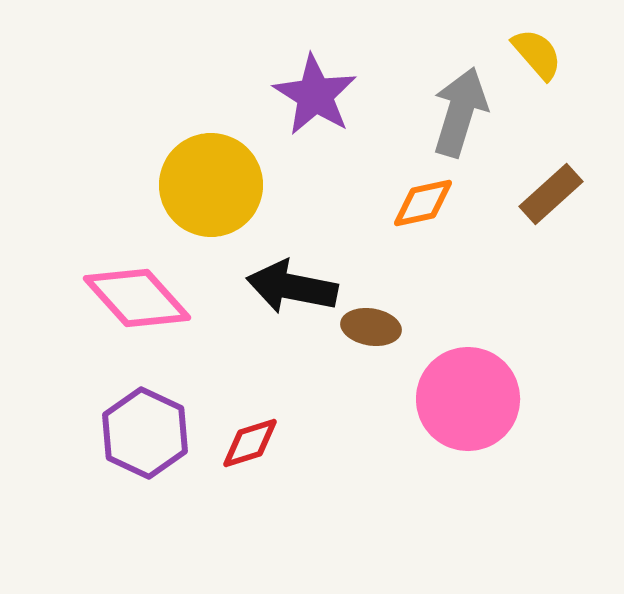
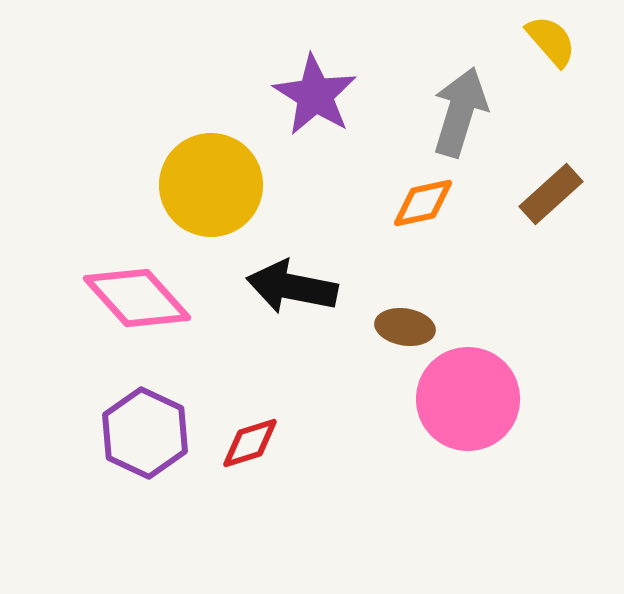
yellow semicircle: moved 14 px right, 13 px up
brown ellipse: moved 34 px right
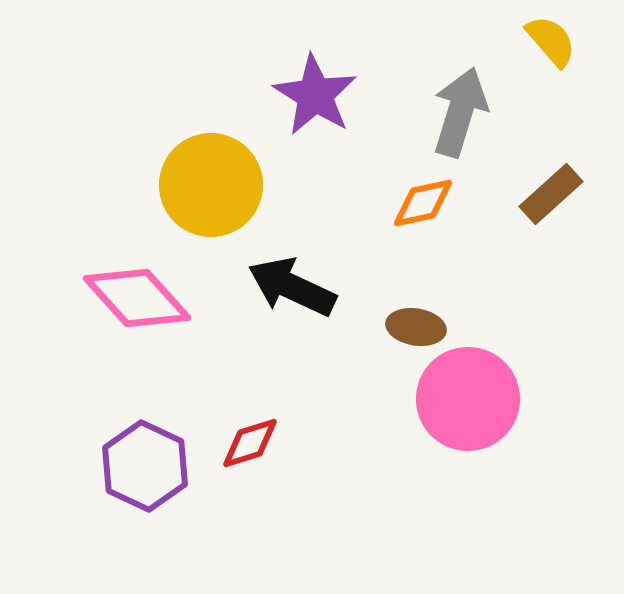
black arrow: rotated 14 degrees clockwise
brown ellipse: moved 11 px right
purple hexagon: moved 33 px down
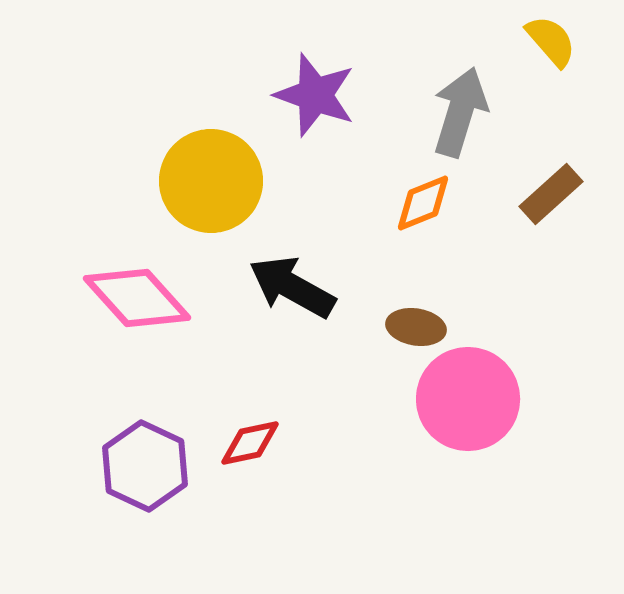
purple star: rotated 12 degrees counterclockwise
yellow circle: moved 4 px up
orange diamond: rotated 10 degrees counterclockwise
black arrow: rotated 4 degrees clockwise
red diamond: rotated 6 degrees clockwise
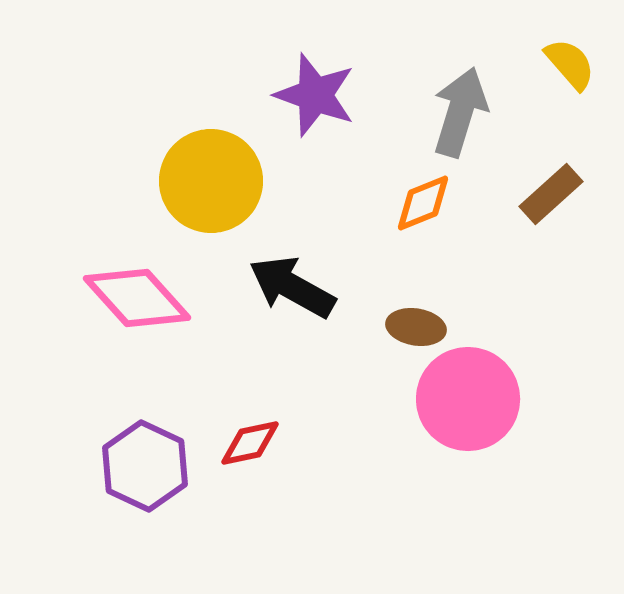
yellow semicircle: moved 19 px right, 23 px down
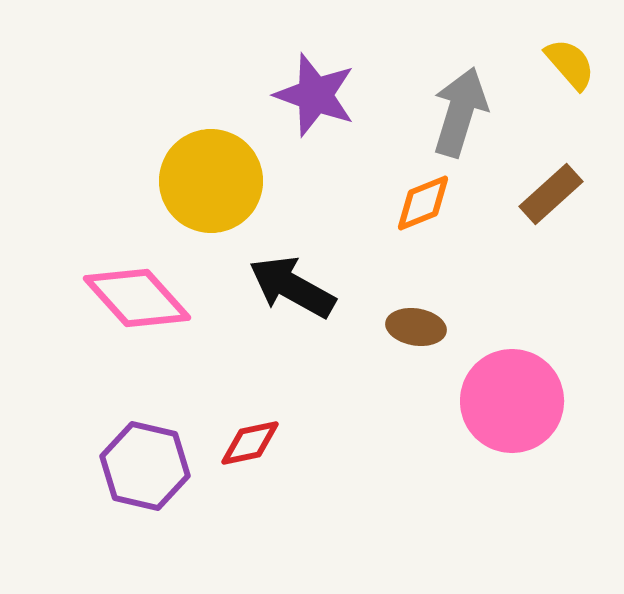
pink circle: moved 44 px right, 2 px down
purple hexagon: rotated 12 degrees counterclockwise
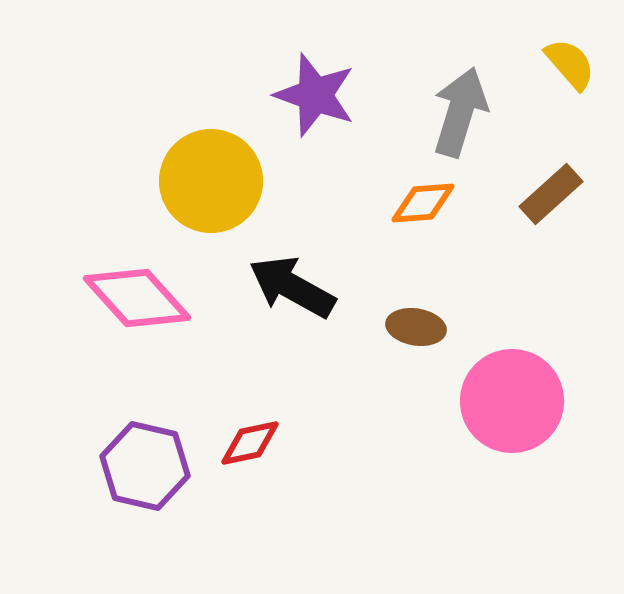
orange diamond: rotated 18 degrees clockwise
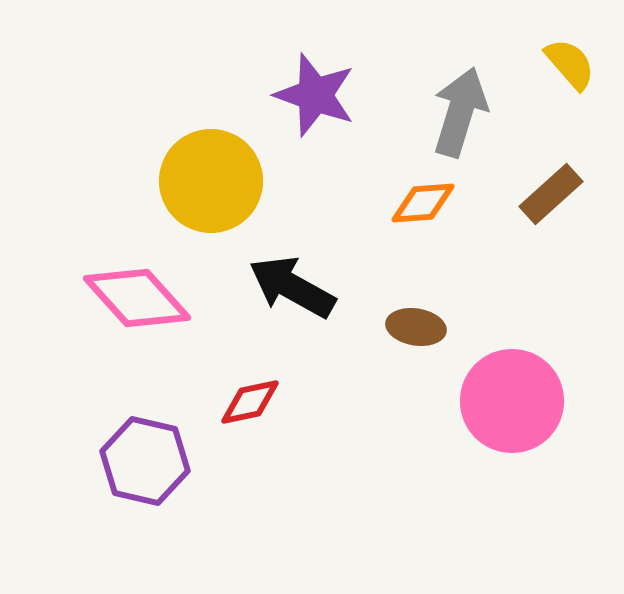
red diamond: moved 41 px up
purple hexagon: moved 5 px up
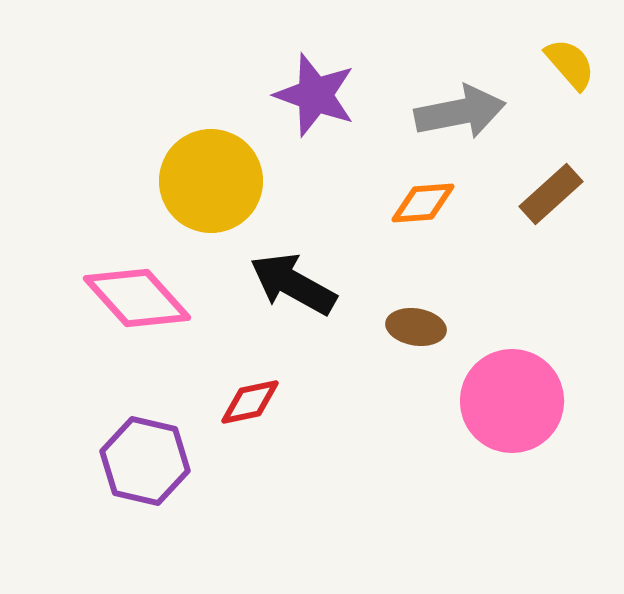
gray arrow: rotated 62 degrees clockwise
black arrow: moved 1 px right, 3 px up
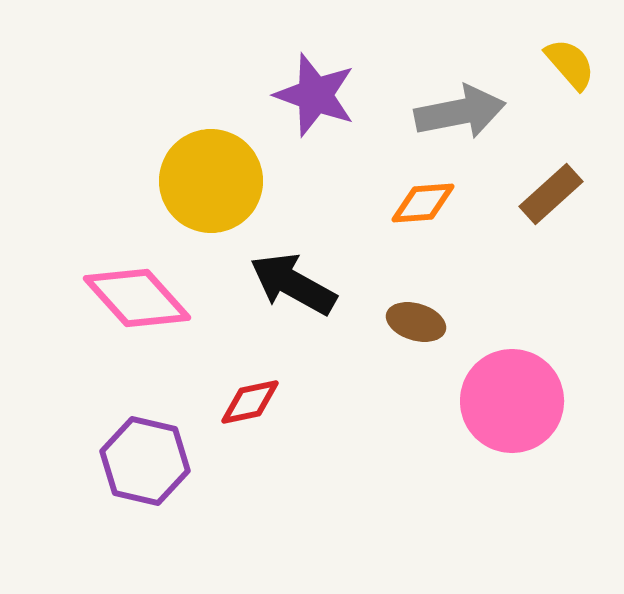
brown ellipse: moved 5 px up; rotated 8 degrees clockwise
